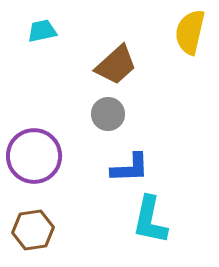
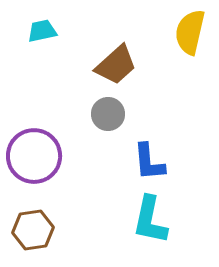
blue L-shape: moved 19 px right, 6 px up; rotated 87 degrees clockwise
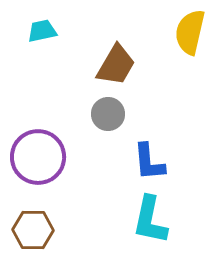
brown trapezoid: rotated 18 degrees counterclockwise
purple circle: moved 4 px right, 1 px down
brown hexagon: rotated 9 degrees clockwise
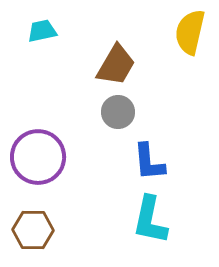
gray circle: moved 10 px right, 2 px up
